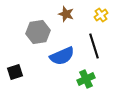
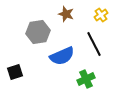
black line: moved 2 px up; rotated 10 degrees counterclockwise
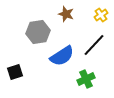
black line: moved 1 px down; rotated 70 degrees clockwise
blue semicircle: rotated 10 degrees counterclockwise
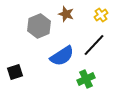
gray hexagon: moved 1 px right, 6 px up; rotated 15 degrees counterclockwise
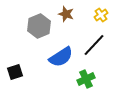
blue semicircle: moved 1 px left, 1 px down
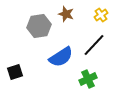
gray hexagon: rotated 15 degrees clockwise
green cross: moved 2 px right
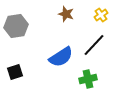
gray hexagon: moved 23 px left
green cross: rotated 12 degrees clockwise
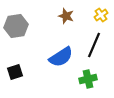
brown star: moved 2 px down
black line: rotated 20 degrees counterclockwise
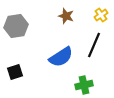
green cross: moved 4 px left, 6 px down
